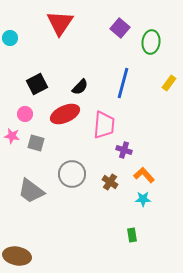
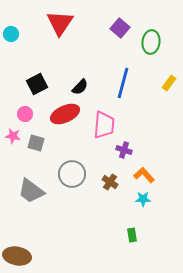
cyan circle: moved 1 px right, 4 px up
pink star: moved 1 px right
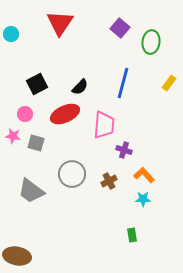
brown cross: moved 1 px left, 1 px up; rotated 28 degrees clockwise
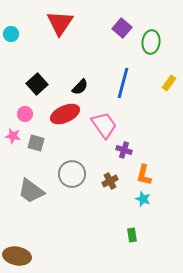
purple square: moved 2 px right
black square: rotated 15 degrees counterclockwise
pink trapezoid: rotated 40 degrees counterclockwise
orange L-shape: rotated 125 degrees counterclockwise
brown cross: moved 1 px right
cyan star: rotated 21 degrees clockwise
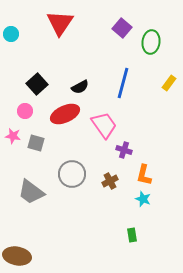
black semicircle: rotated 18 degrees clockwise
pink circle: moved 3 px up
gray trapezoid: moved 1 px down
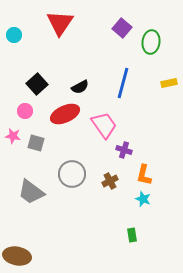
cyan circle: moved 3 px right, 1 px down
yellow rectangle: rotated 42 degrees clockwise
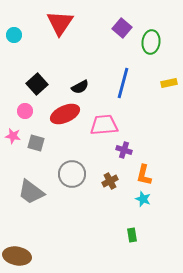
pink trapezoid: rotated 60 degrees counterclockwise
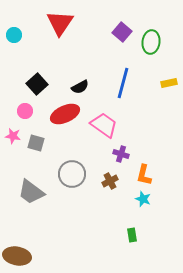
purple square: moved 4 px down
pink trapezoid: rotated 40 degrees clockwise
purple cross: moved 3 px left, 4 px down
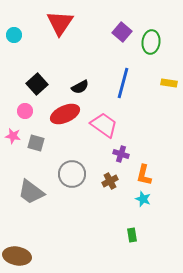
yellow rectangle: rotated 21 degrees clockwise
